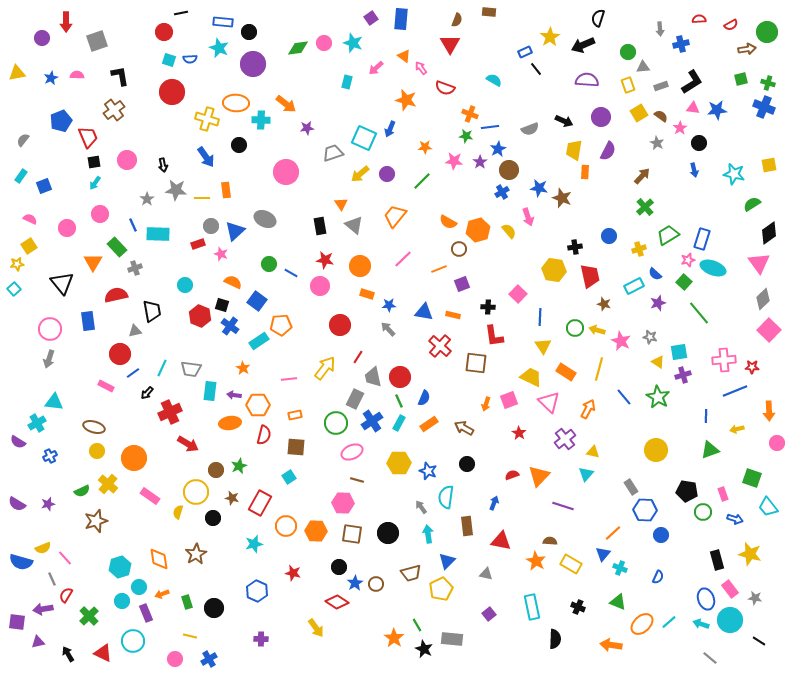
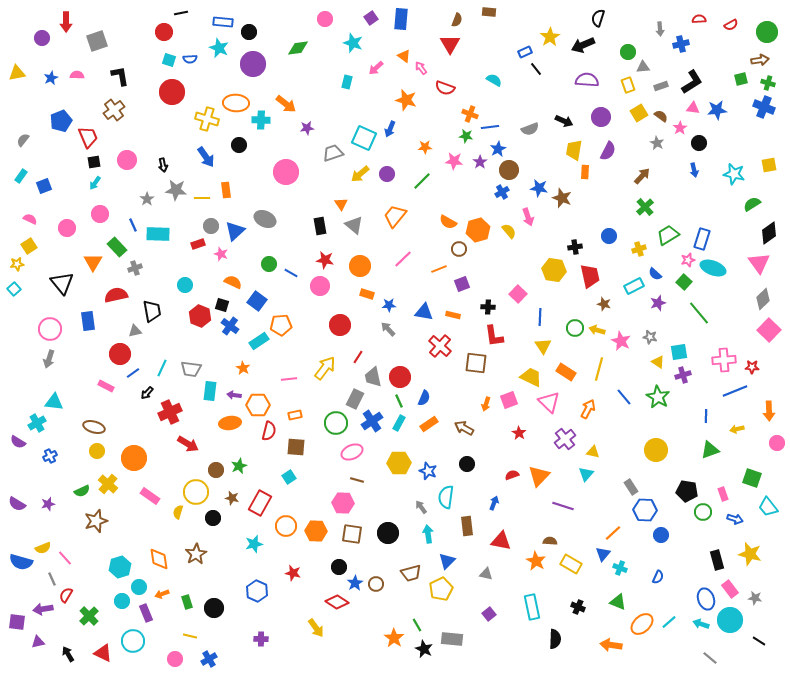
pink circle at (324, 43): moved 1 px right, 24 px up
brown arrow at (747, 49): moved 13 px right, 11 px down
red semicircle at (264, 435): moved 5 px right, 4 px up
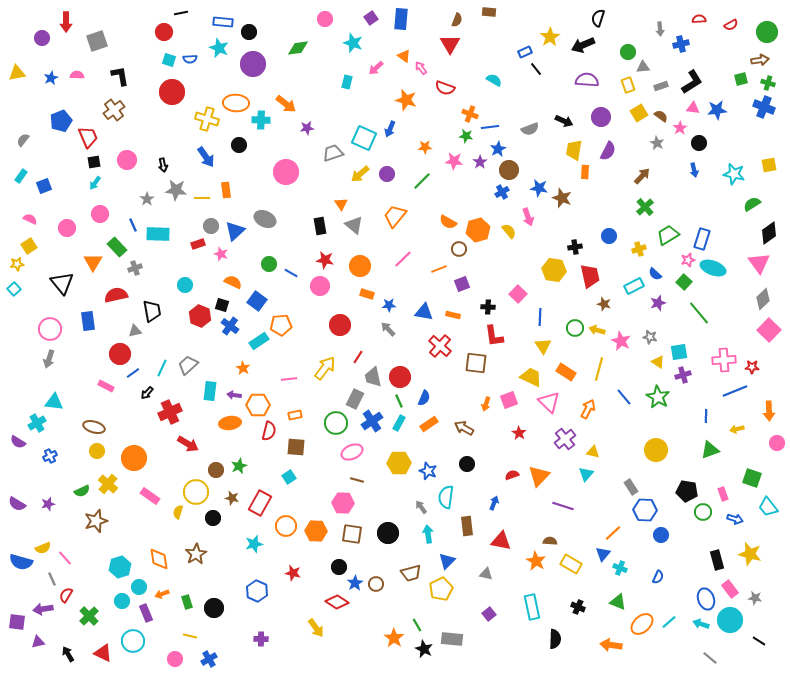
gray trapezoid at (191, 369): moved 3 px left, 4 px up; rotated 130 degrees clockwise
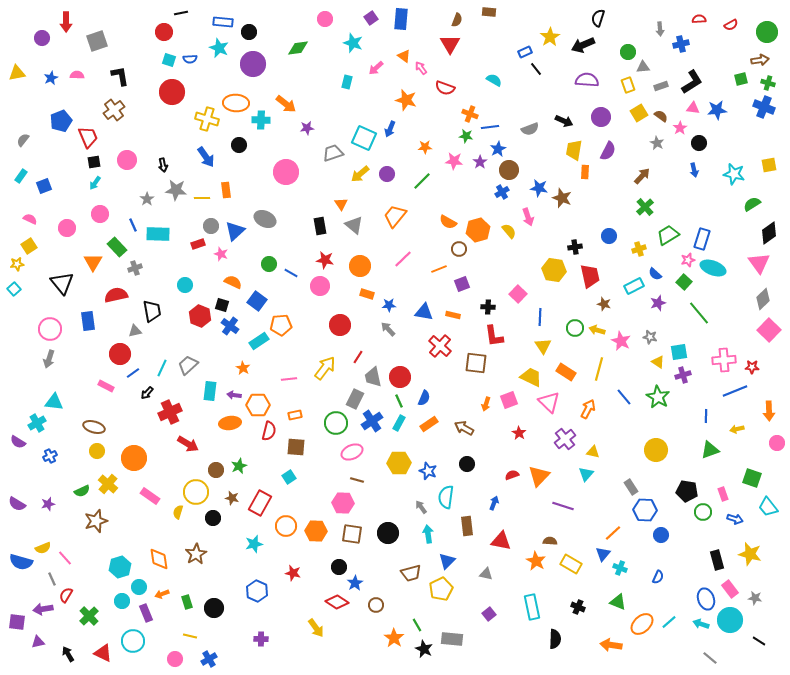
brown circle at (376, 584): moved 21 px down
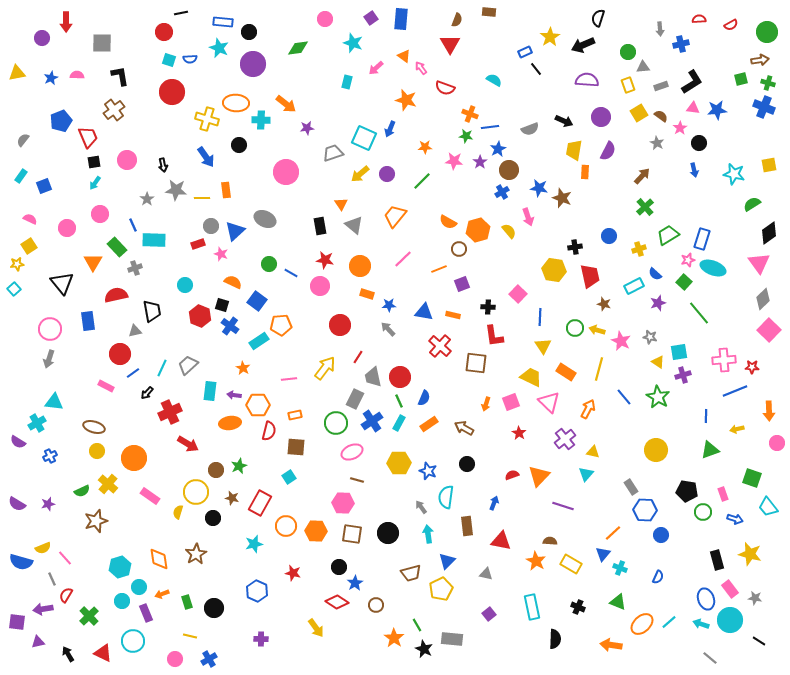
gray square at (97, 41): moved 5 px right, 2 px down; rotated 20 degrees clockwise
cyan rectangle at (158, 234): moved 4 px left, 6 px down
pink square at (509, 400): moved 2 px right, 2 px down
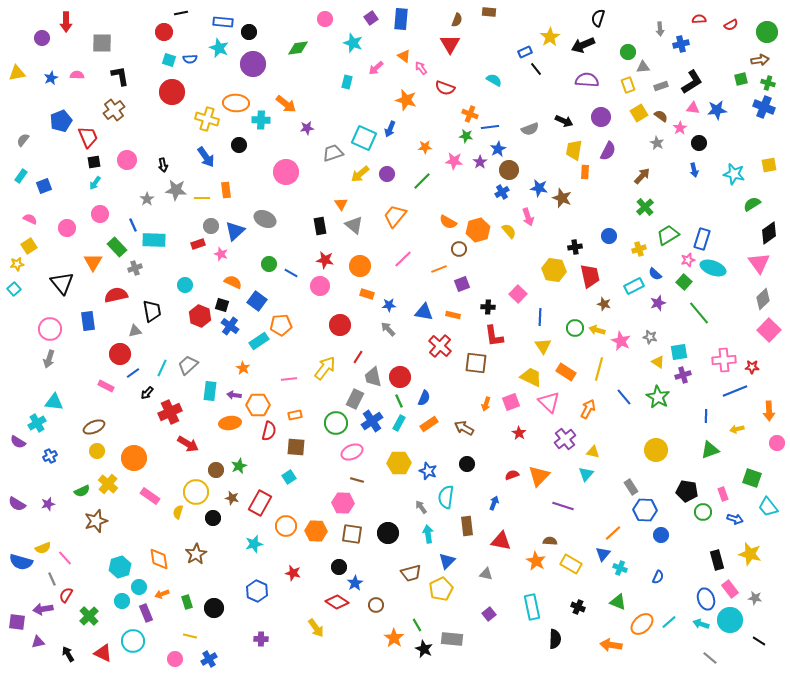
brown ellipse at (94, 427): rotated 40 degrees counterclockwise
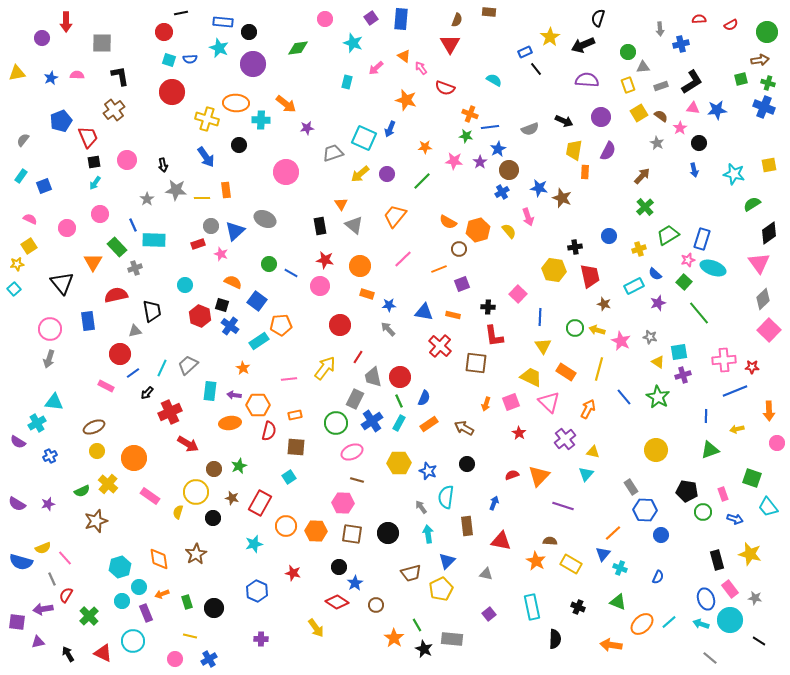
brown circle at (216, 470): moved 2 px left, 1 px up
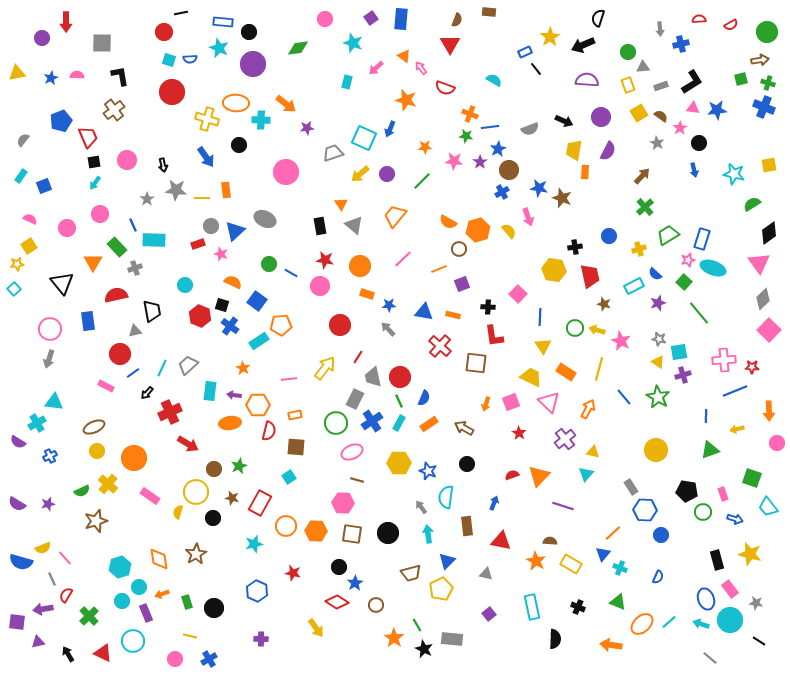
gray star at (650, 337): moved 9 px right, 2 px down
gray star at (755, 598): moved 1 px right, 5 px down
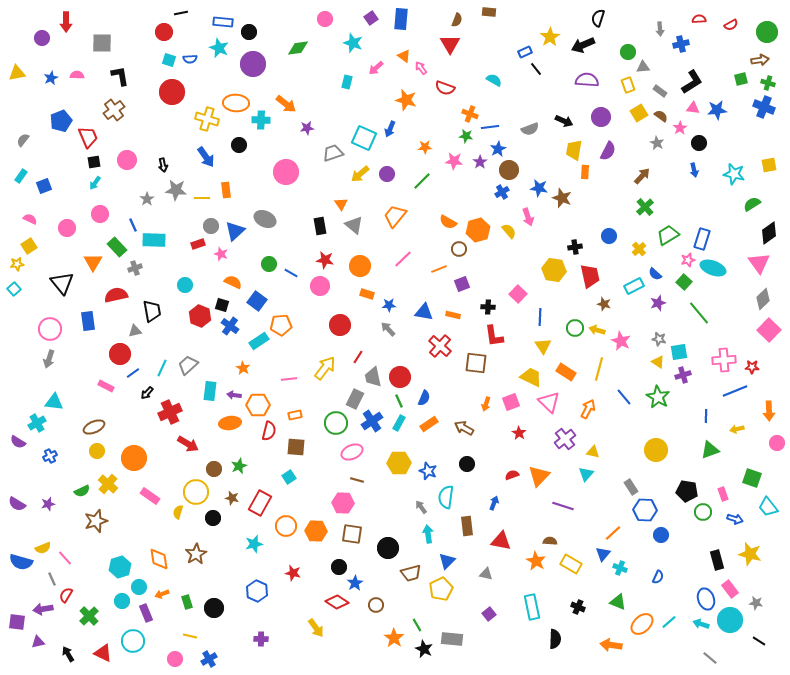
gray rectangle at (661, 86): moved 1 px left, 5 px down; rotated 56 degrees clockwise
yellow cross at (639, 249): rotated 24 degrees counterclockwise
black circle at (388, 533): moved 15 px down
